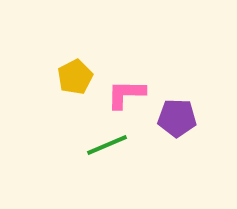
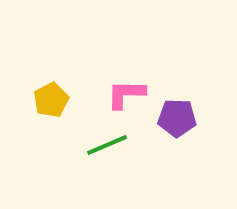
yellow pentagon: moved 24 px left, 23 px down
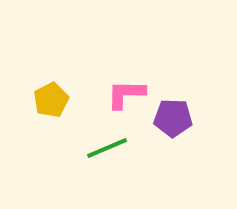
purple pentagon: moved 4 px left
green line: moved 3 px down
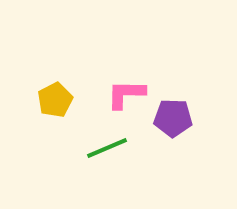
yellow pentagon: moved 4 px right
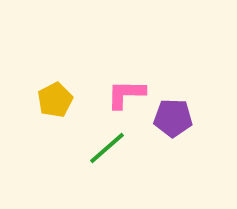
green line: rotated 18 degrees counterclockwise
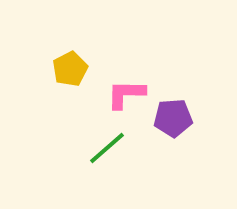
yellow pentagon: moved 15 px right, 31 px up
purple pentagon: rotated 6 degrees counterclockwise
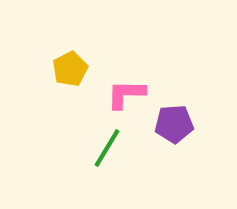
purple pentagon: moved 1 px right, 6 px down
green line: rotated 18 degrees counterclockwise
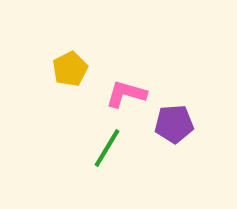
pink L-shape: rotated 15 degrees clockwise
